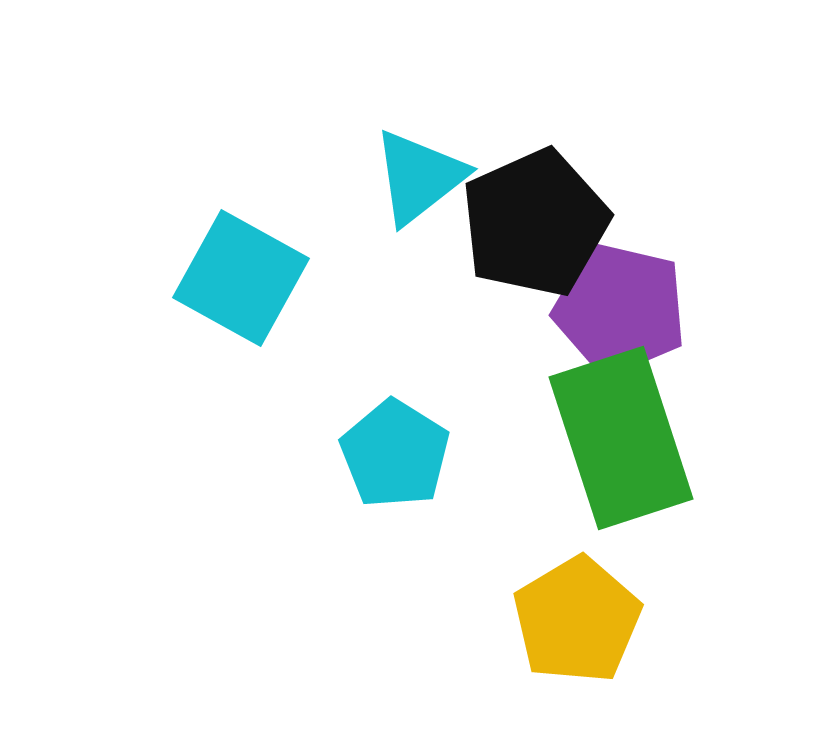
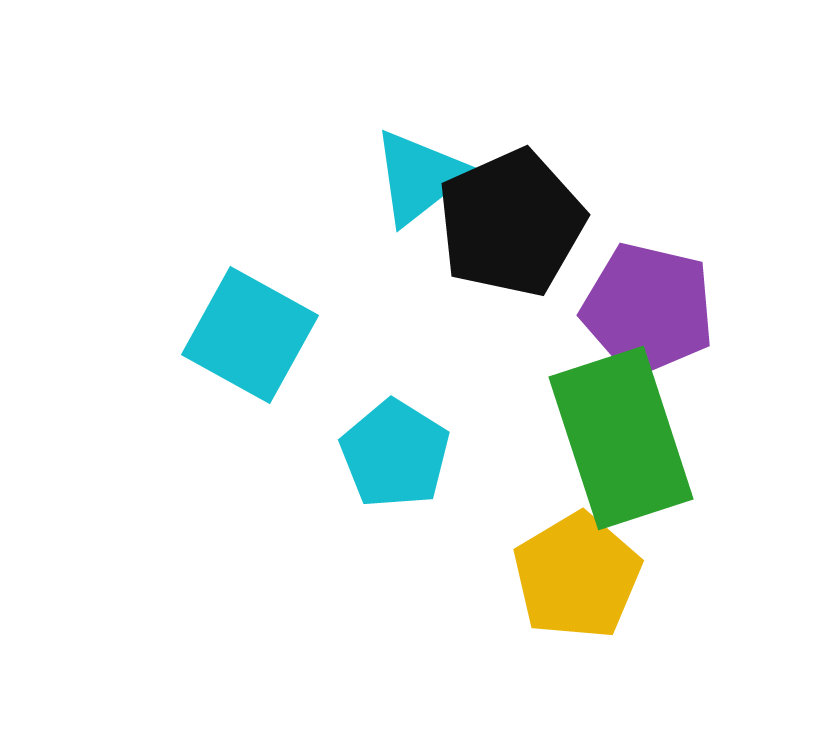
black pentagon: moved 24 px left
cyan square: moved 9 px right, 57 px down
purple pentagon: moved 28 px right
yellow pentagon: moved 44 px up
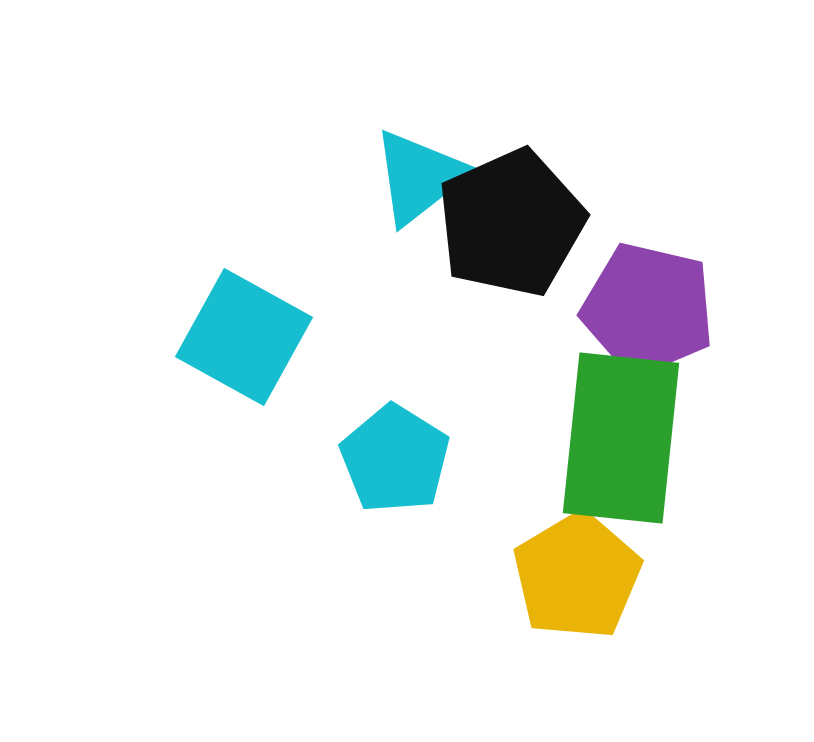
cyan square: moved 6 px left, 2 px down
green rectangle: rotated 24 degrees clockwise
cyan pentagon: moved 5 px down
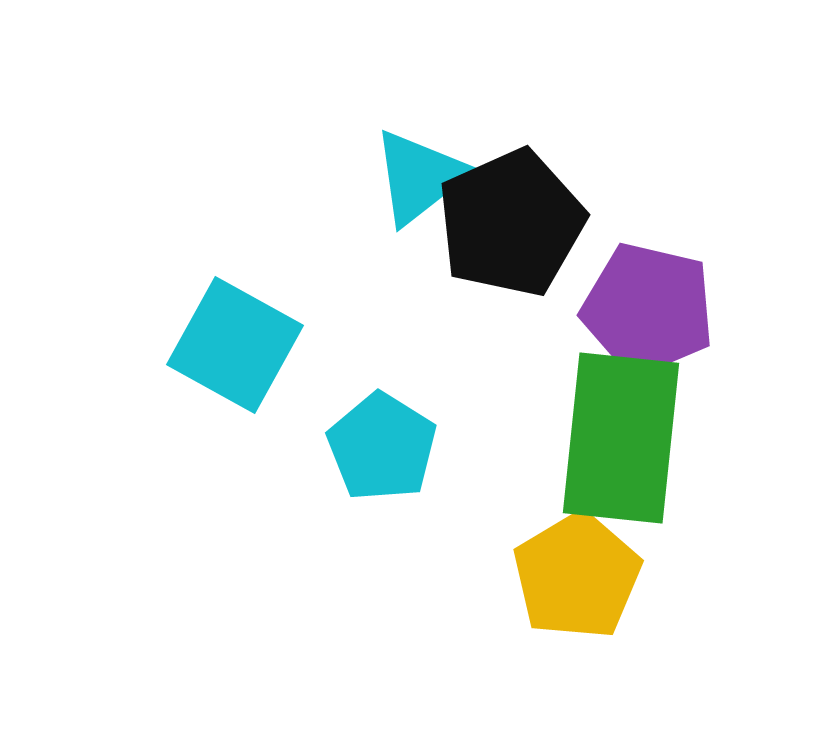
cyan square: moved 9 px left, 8 px down
cyan pentagon: moved 13 px left, 12 px up
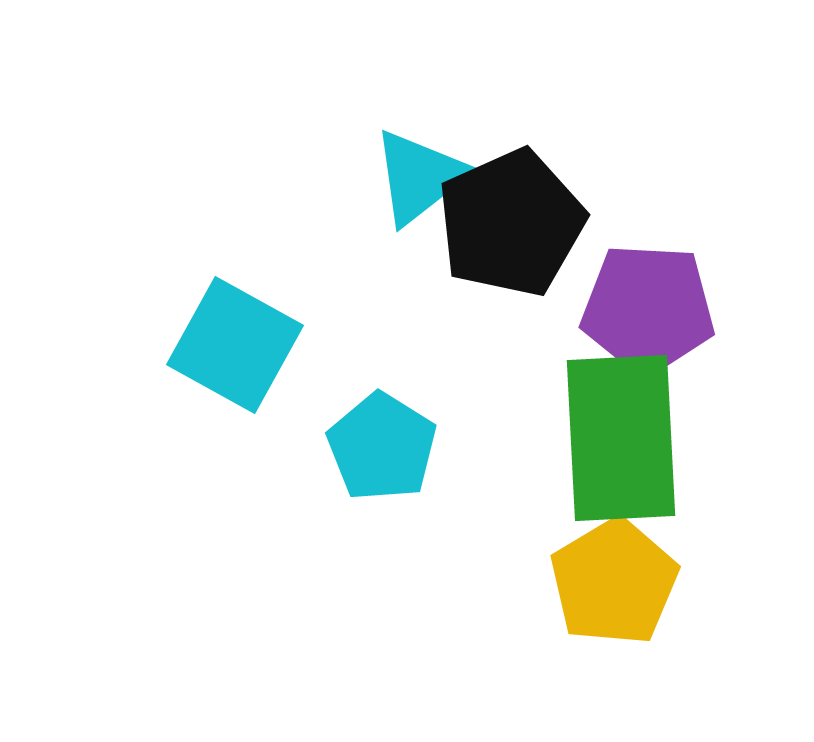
purple pentagon: rotated 10 degrees counterclockwise
green rectangle: rotated 9 degrees counterclockwise
yellow pentagon: moved 37 px right, 6 px down
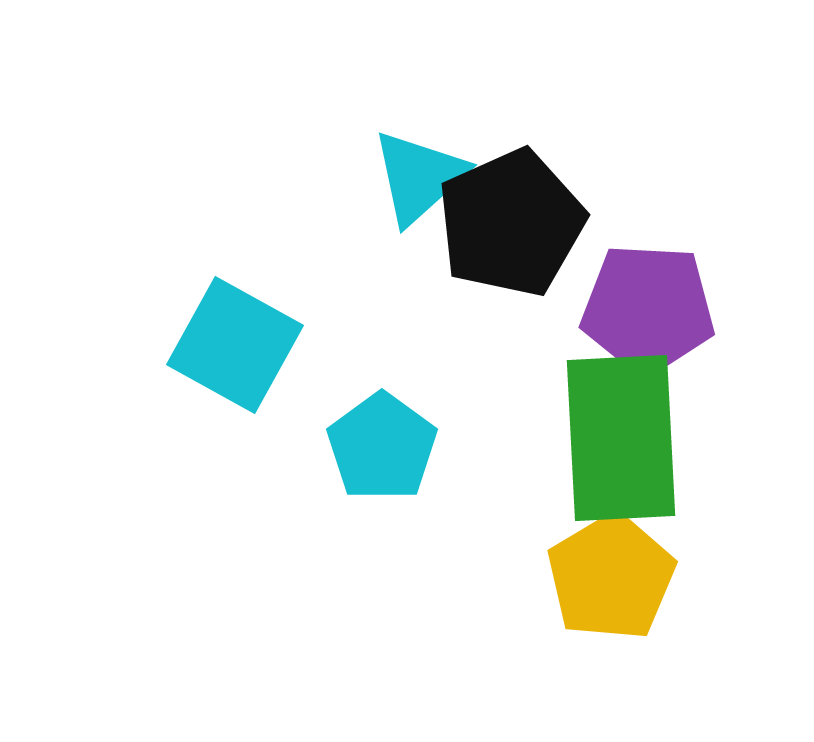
cyan triangle: rotated 4 degrees counterclockwise
cyan pentagon: rotated 4 degrees clockwise
yellow pentagon: moved 3 px left, 5 px up
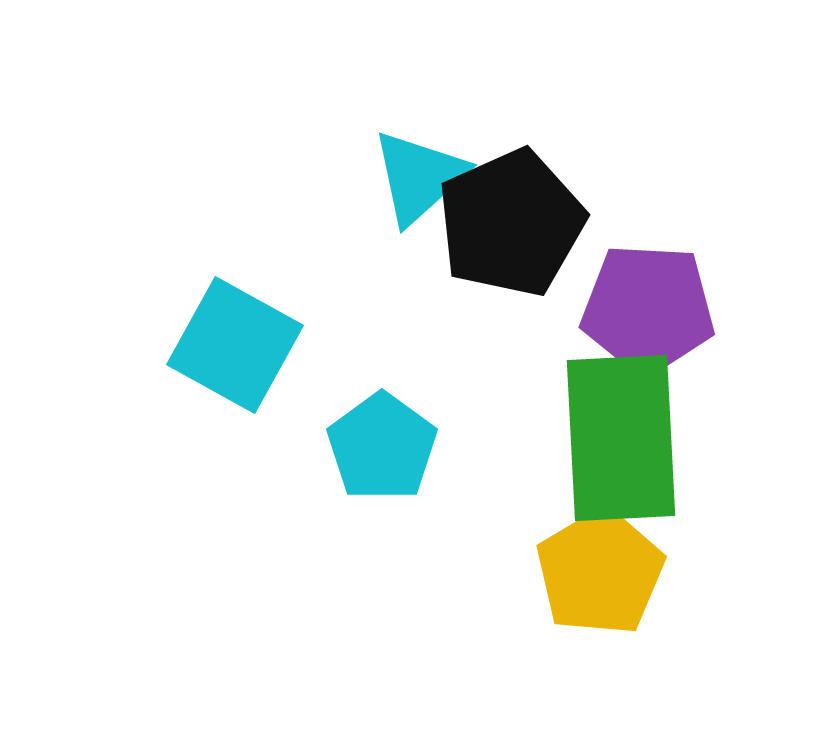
yellow pentagon: moved 11 px left, 5 px up
